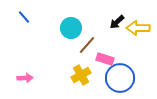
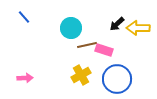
black arrow: moved 2 px down
brown line: rotated 36 degrees clockwise
pink rectangle: moved 1 px left, 9 px up
blue circle: moved 3 px left, 1 px down
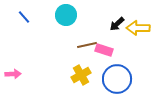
cyan circle: moved 5 px left, 13 px up
pink arrow: moved 12 px left, 4 px up
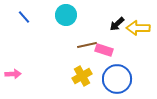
yellow cross: moved 1 px right, 1 px down
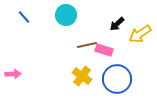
yellow arrow: moved 2 px right, 6 px down; rotated 35 degrees counterclockwise
yellow cross: rotated 24 degrees counterclockwise
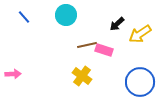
blue circle: moved 23 px right, 3 px down
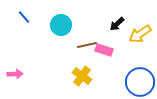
cyan circle: moved 5 px left, 10 px down
pink arrow: moved 2 px right
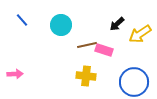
blue line: moved 2 px left, 3 px down
yellow cross: moved 4 px right; rotated 30 degrees counterclockwise
blue circle: moved 6 px left
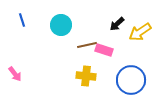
blue line: rotated 24 degrees clockwise
yellow arrow: moved 2 px up
pink arrow: rotated 56 degrees clockwise
blue circle: moved 3 px left, 2 px up
